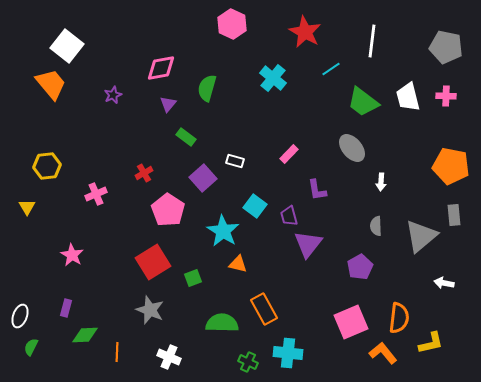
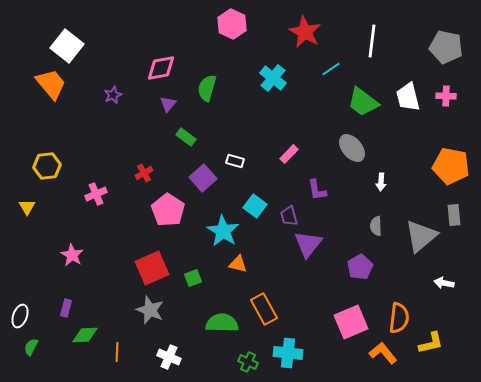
red square at (153, 262): moved 1 px left, 6 px down; rotated 8 degrees clockwise
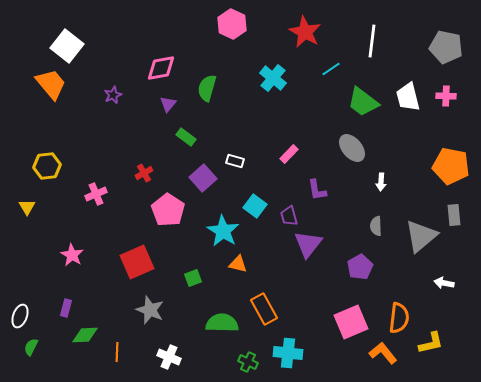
red square at (152, 268): moved 15 px left, 6 px up
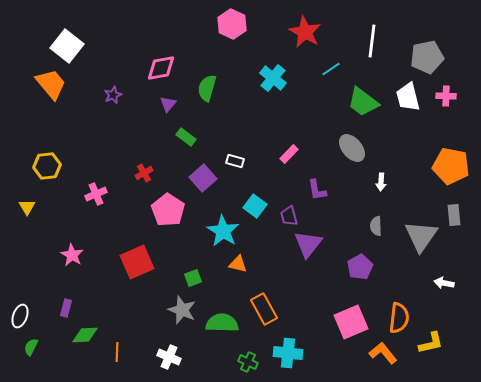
gray pentagon at (446, 47): moved 19 px left, 10 px down; rotated 24 degrees counterclockwise
gray triangle at (421, 236): rotated 15 degrees counterclockwise
gray star at (150, 310): moved 32 px right
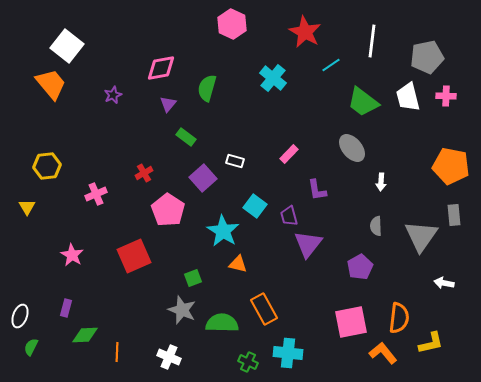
cyan line at (331, 69): moved 4 px up
red square at (137, 262): moved 3 px left, 6 px up
pink square at (351, 322): rotated 12 degrees clockwise
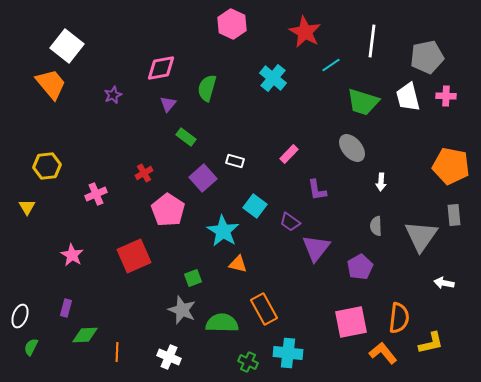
green trapezoid at (363, 102): rotated 20 degrees counterclockwise
purple trapezoid at (289, 216): moved 1 px right, 6 px down; rotated 40 degrees counterclockwise
purple triangle at (308, 244): moved 8 px right, 4 px down
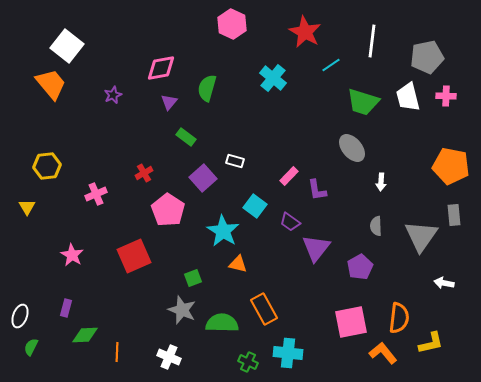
purple triangle at (168, 104): moved 1 px right, 2 px up
pink rectangle at (289, 154): moved 22 px down
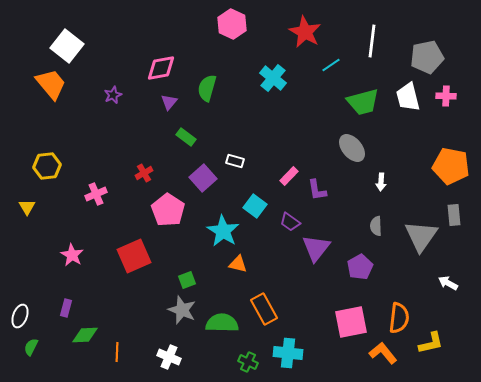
green trapezoid at (363, 102): rotated 32 degrees counterclockwise
green square at (193, 278): moved 6 px left, 2 px down
white arrow at (444, 283): moved 4 px right; rotated 18 degrees clockwise
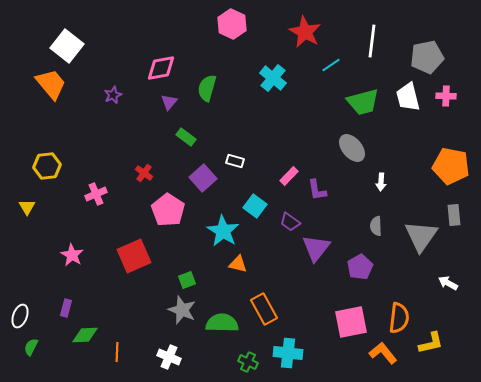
red cross at (144, 173): rotated 24 degrees counterclockwise
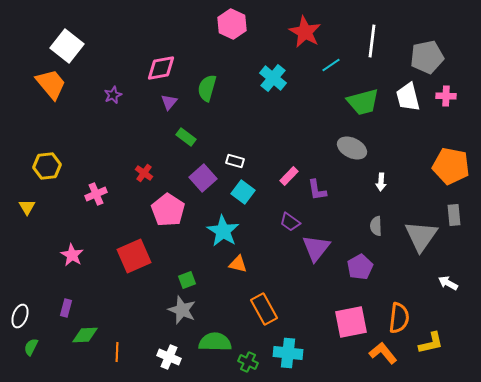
gray ellipse at (352, 148): rotated 24 degrees counterclockwise
cyan square at (255, 206): moved 12 px left, 14 px up
green semicircle at (222, 323): moved 7 px left, 19 px down
